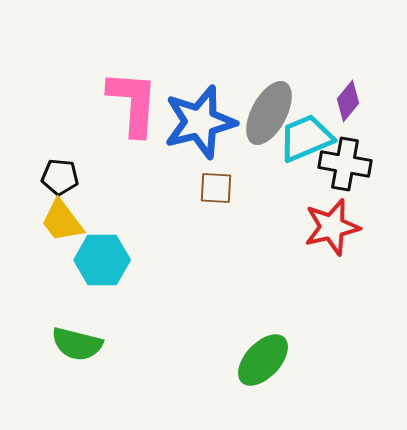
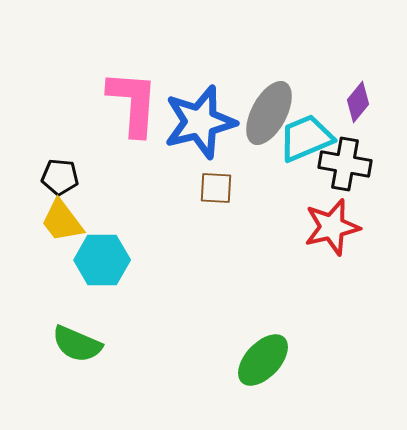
purple diamond: moved 10 px right, 1 px down
green semicircle: rotated 9 degrees clockwise
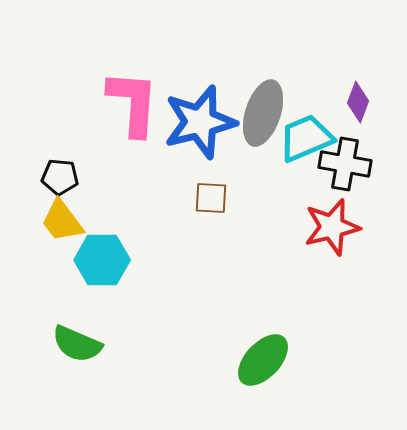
purple diamond: rotated 18 degrees counterclockwise
gray ellipse: moved 6 px left; rotated 10 degrees counterclockwise
brown square: moved 5 px left, 10 px down
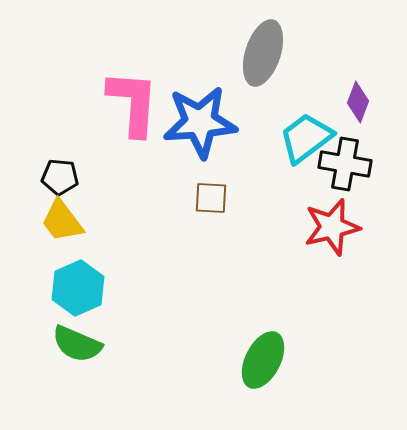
gray ellipse: moved 60 px up
blue star: rotated 10 degrees clockwise
cyan trapezoid: rotated 14 degrees counterclockwise
cyan hexagon: moved 24 px left, 28 px down; rotated 24 degrees counterclockwise
green ellipse: rotated 16 degrees counterclockwise
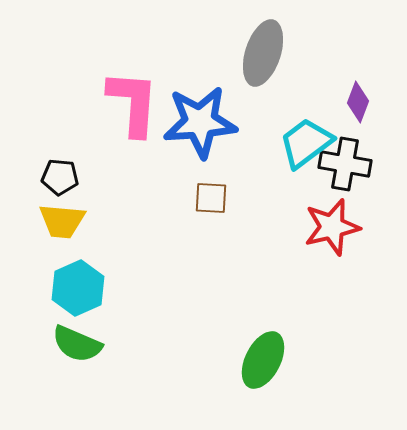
cyan trapezoid: moved 5 px down
yellow trapezoid: rotated 48 degrees counterclockwise
